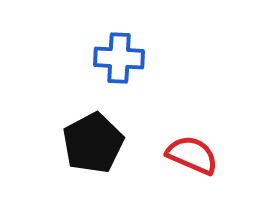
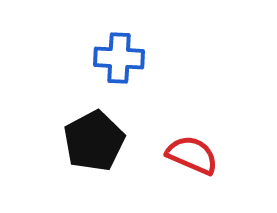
black pentagon: moved 1 px right, 2 px up
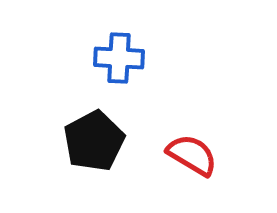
red semicircle: rotated 8 degrees clockwise
